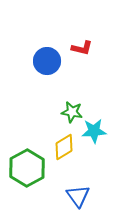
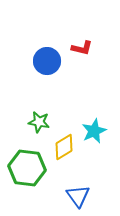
green star: moved 33 px left, 10 px down
cyan star: rotated 20 degrees counterclockwise
green hexagon: rotated 24 degrees counterclockwise
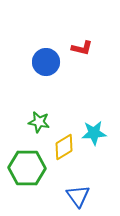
blue circle: moved 1 px left, 1 px down
cyan star: moved 2 px down; rotated 20 degrees clockwise
green hexagon: rotated 6 degrees counterclockwise
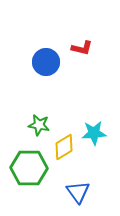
green star: moved 3 px down
green hexagon: moved 2 px right
blue triangle: moved 4 px up
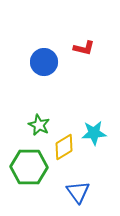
red L-shape: moved 2 px right
blue circle: moved 2 px left
green star: rotated 15 degrees clockwise
green hexagon: moved 1 px up
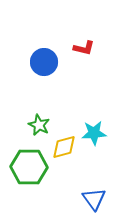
yellow diamond: rotated 16 degrees clockwise
blue triangle: moved 16 px right, 7 px down
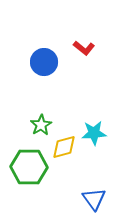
red L-shape: rotated 25 degrees clockwise
green star: moved 2 px right; rotated 15 degrees clockwise
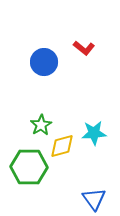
yellow diamond: moved 2 px left, 1 px up
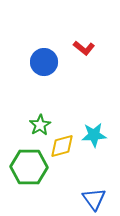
green star: moved 1 px left
cyan star: moved 2 px down
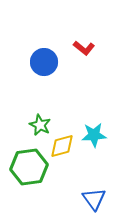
green star: rotated 15 degrees counterclockwise
green hexagon: rotated 9 degrees counterclockwise
